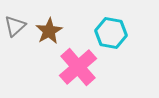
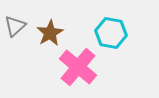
brown star: moved 1 px right, 2 px down
pink cross: rotated 9 degrees counterclockwise
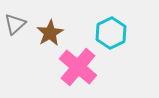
gray triangle: moved 2 px up
cyan hexagon: rotated 24 degrees clockwise
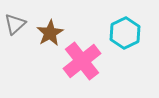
cyan hexagon: moved 14 px right
pink cross: moved 4 px right, 6 px up; rotated 12 degrees clockwise
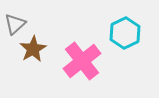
brown star: moved 17 px left, 16 px down
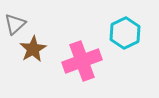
pink cross: rotated 18 degrees clockwise
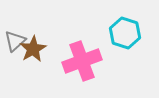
gray triangle: moved 17 px down
cyan hexagon: rotated 16 degrees counterclockwise
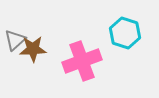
gray triangle: moved 1 px up
brown star: rotated 28 degrees clockwise
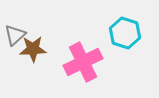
gray triangle: moved 5 px up
pink cross: moved 1 px right, 1 px down; rotated 6 degrees counterclockwise
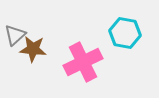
cyan hexagon: rotated 8 degrees counterclockwise
brown star: rotated 8 degrees clockwise
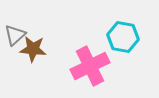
cyan hexagon: moved 2 px left, 4 px down
pink cross: moved 7 px right, 4 px down
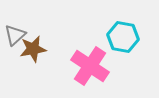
brown star: rotated 16 degrees counterclockwise
pink cross: rotated 30 degrees counterclockwise
